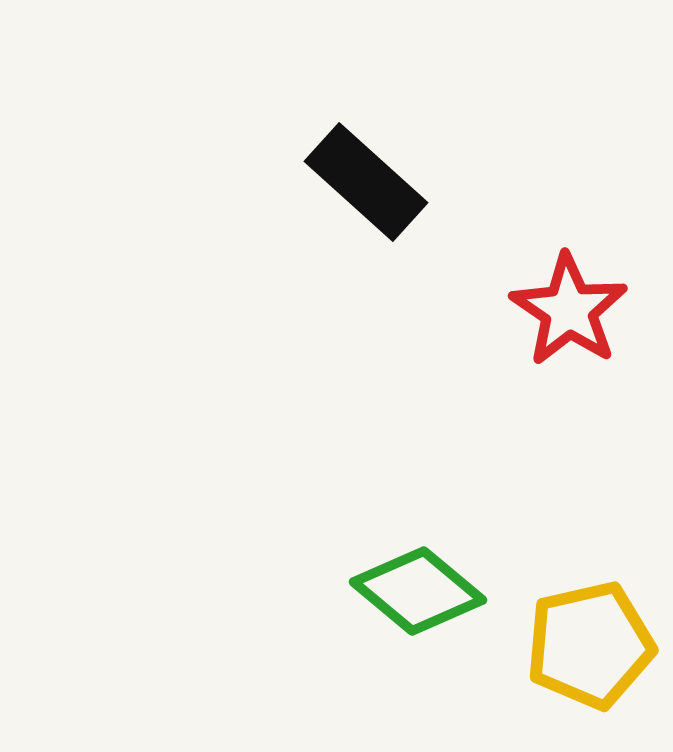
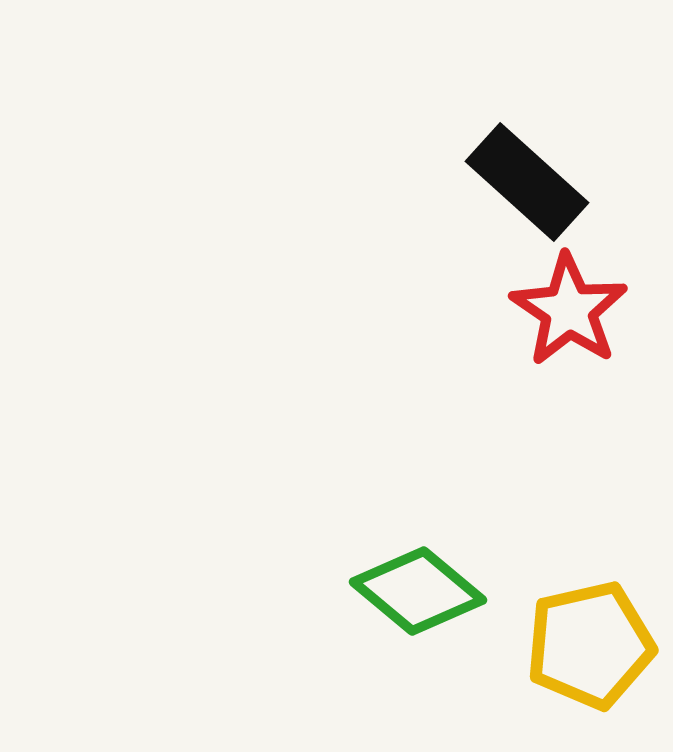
black rectangle: moved 161 px right
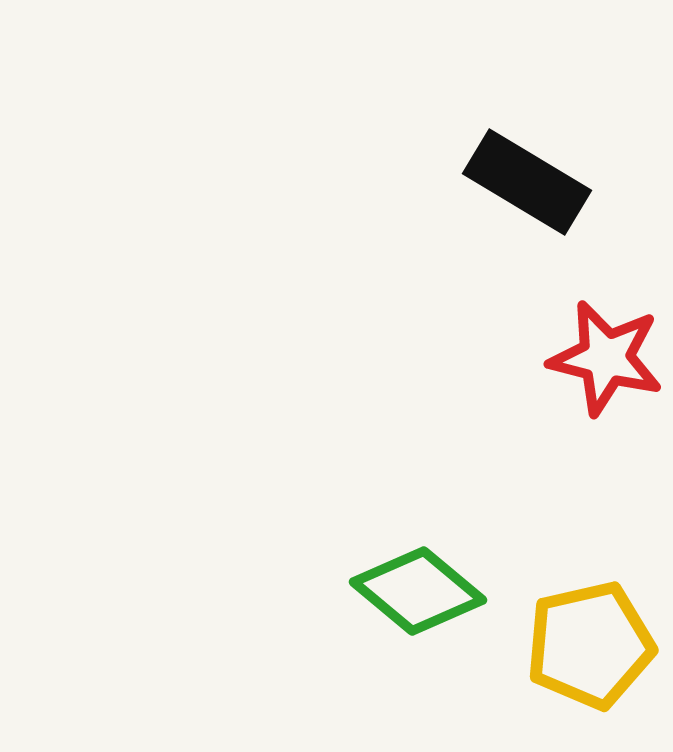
black rectangle: rotated 11 degrees counterclockwise
red star: moved 37 px right, 48 px down; rotated 20 degrees counterclockwise
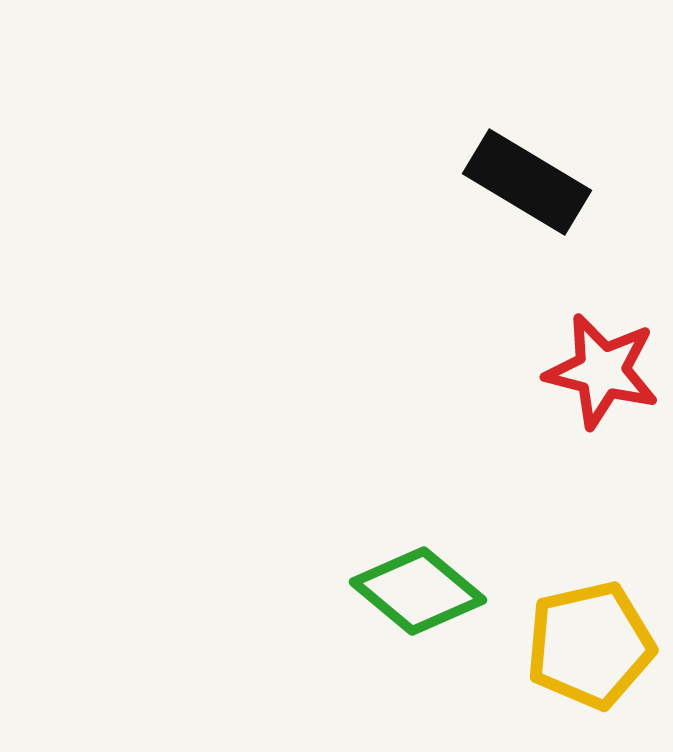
red star: moved 4 px left, 13 px down
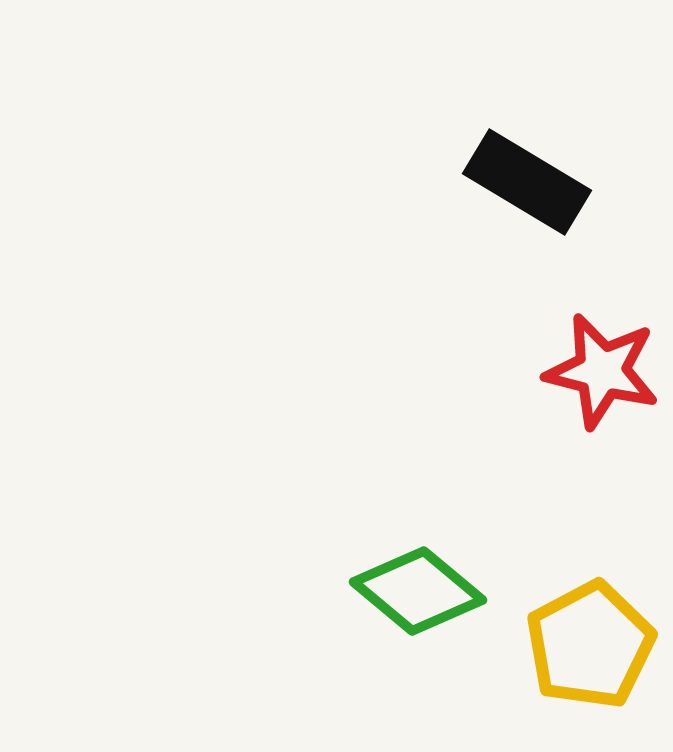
yellow pentagon: rotated 15 degrees counterclockwise
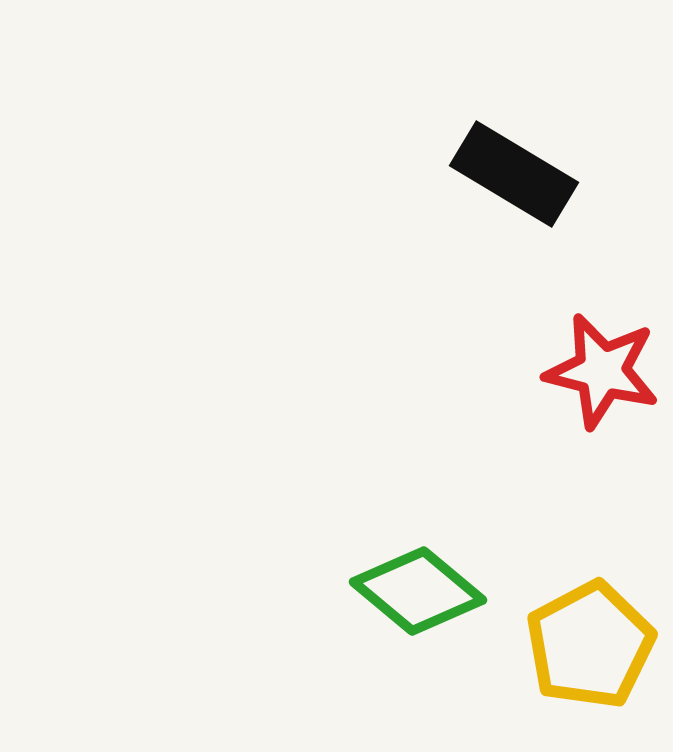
black rectangle: moved 13 px left, 8 px up
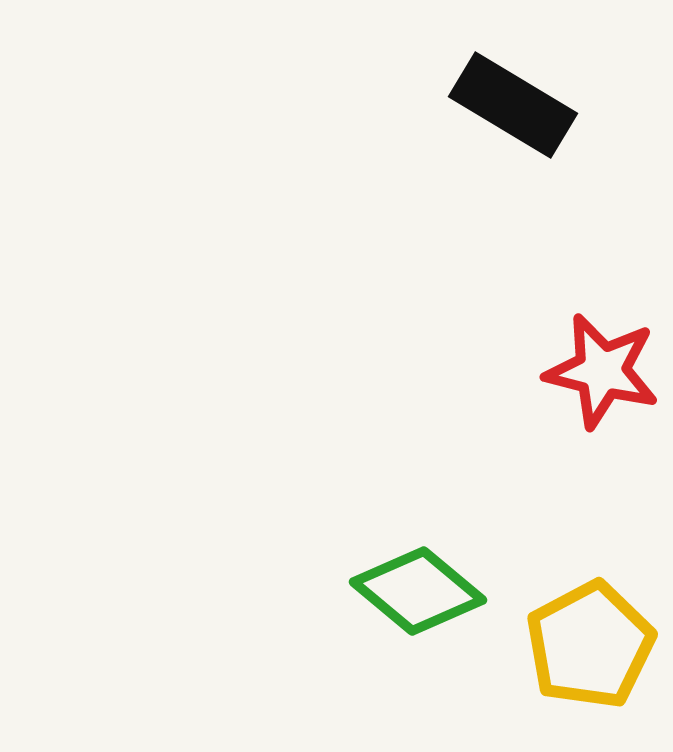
black rectangle: moved 1 px left, 69 px up
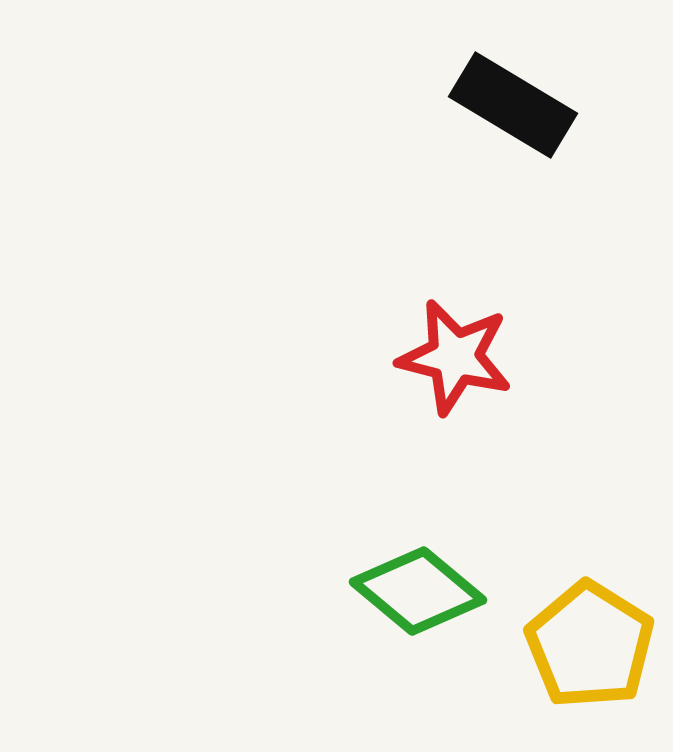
red star: moved 147 px left, 14 px up
yellow pentagon: rotated 12 degrees counterclockwise
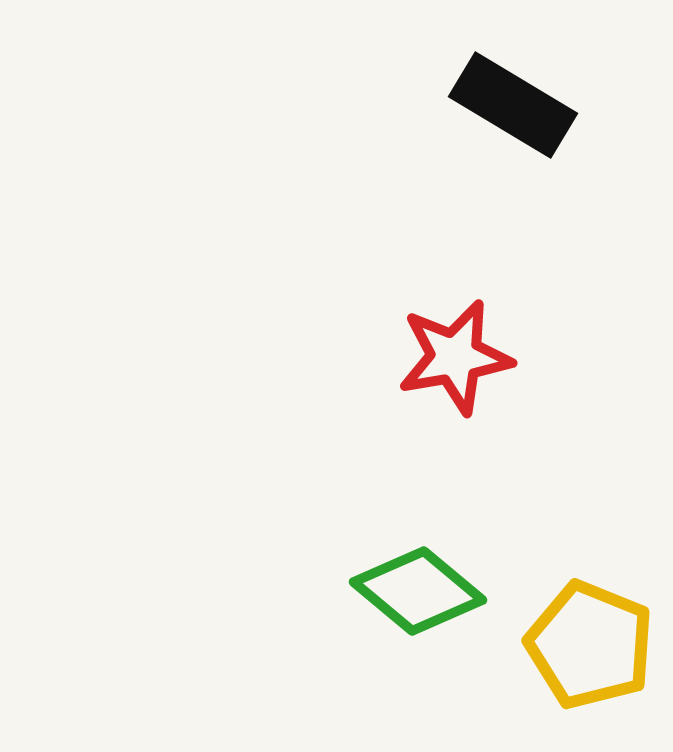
red star: rotated 24 degrees counterclockwise
yellow pentagon: rotated 10 degrees counterclockwise
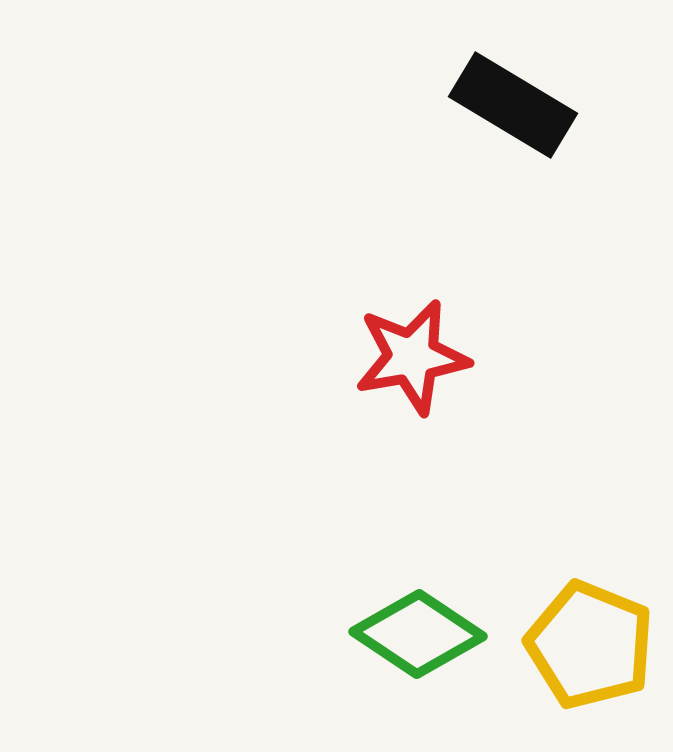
red star: moved 43 px left
green diamond: moved 43 px down; rotated 6 degrees counterclockwise
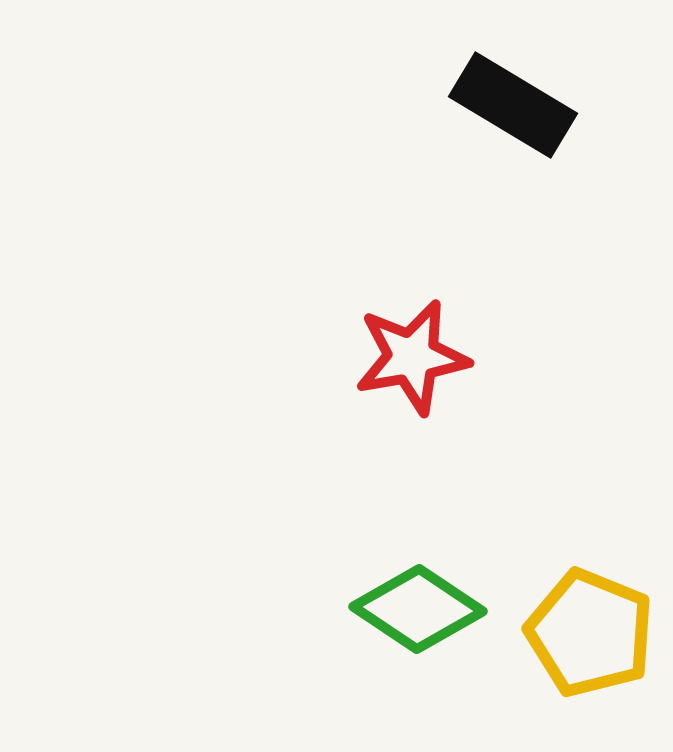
green diamond: moved 25 px up
yellow pentagon: moved 12 px up
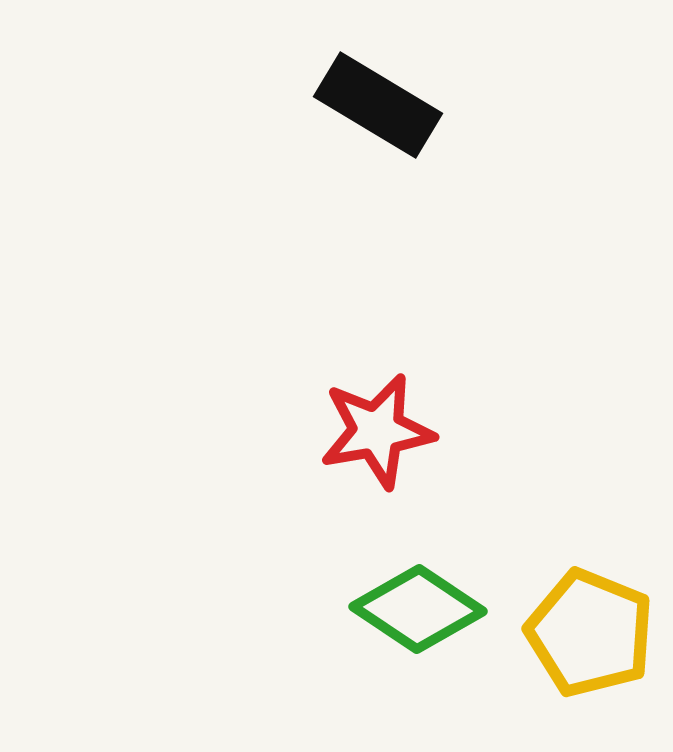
black rectangle: moved 135 px left
red star: moved 35 px left, 74 px down
